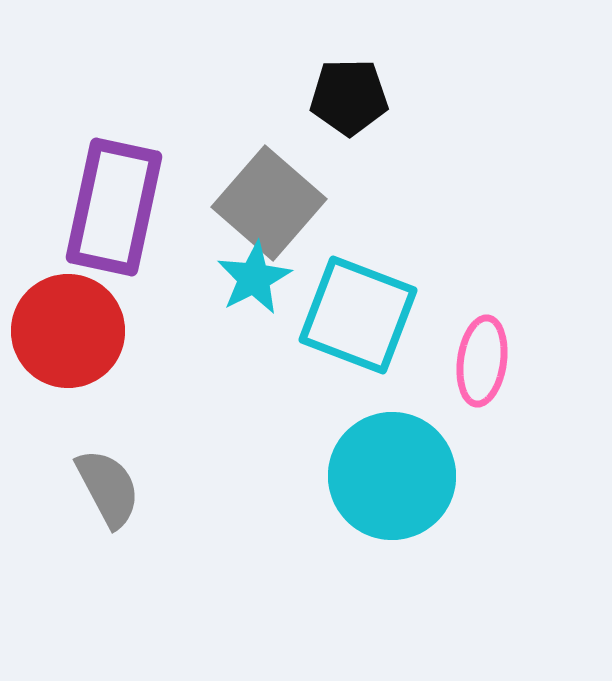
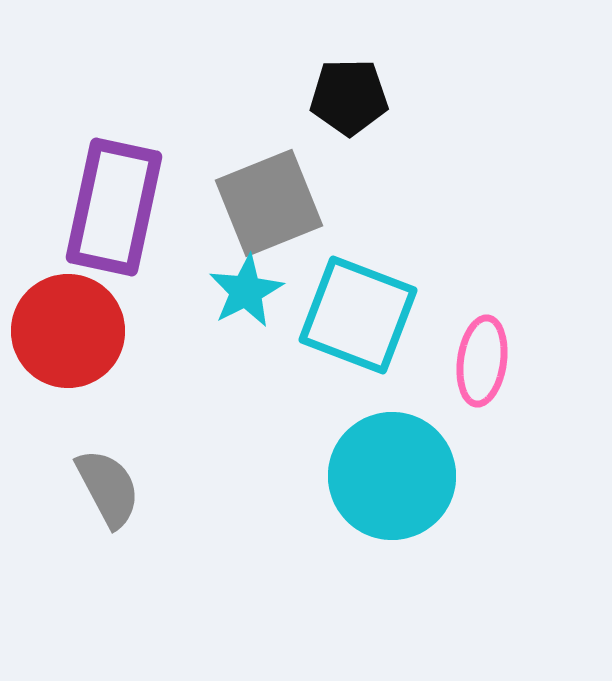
gray square: rotated 27 degrees clockwise
cyan star: moved 8 px left, 13 px down
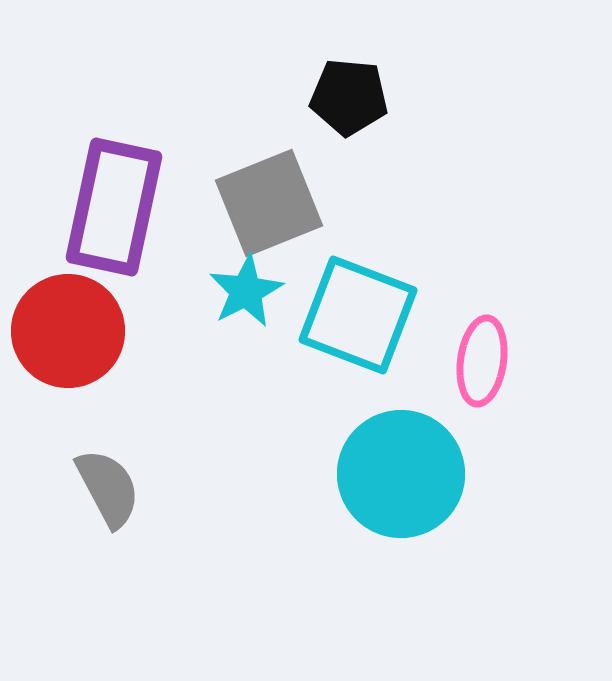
black pentagon: rotated 6 degrees clockwise
cyan circle: moved 9 px right, 2 px up
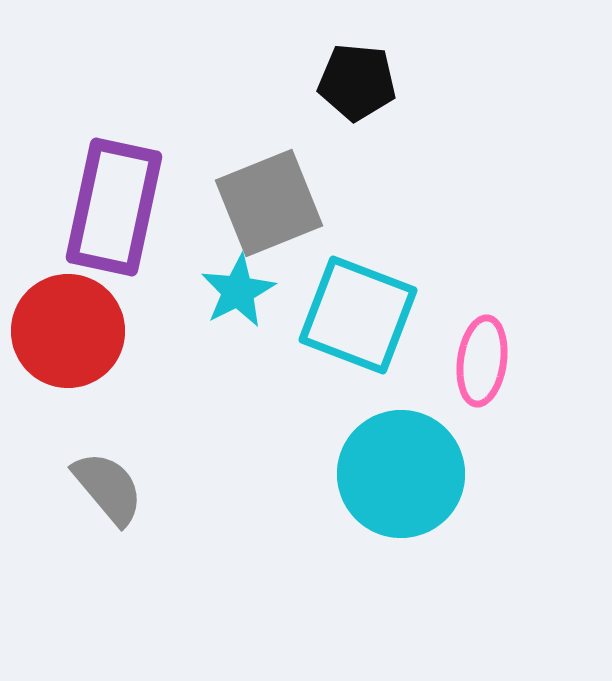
black pentagon: moved 8 px right, 15 px up
cyan star: moved 8 px left
gray semicircle: rotated 12 degrees counterclockwise
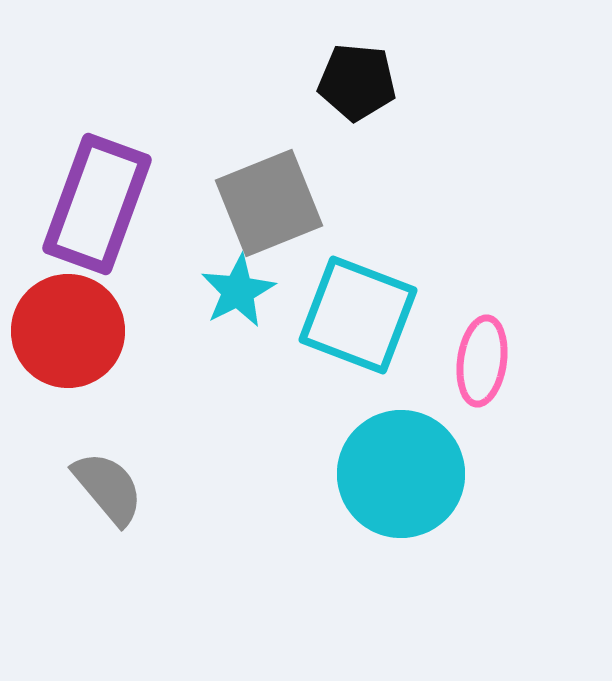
purple rectangle: moved 17 px left, 3 px up; rotated 8 degrees clockwise
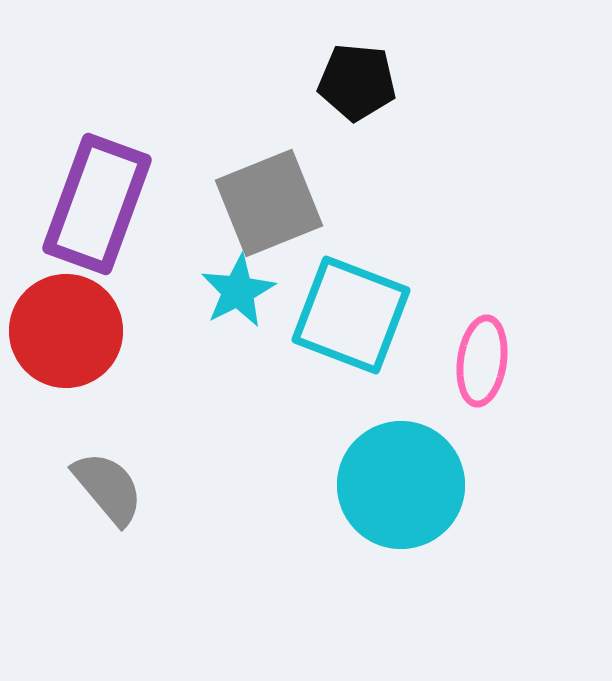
cyan square: moved 7 px left
red circle: moved 2 px left
cyan circle: moved 11 px down
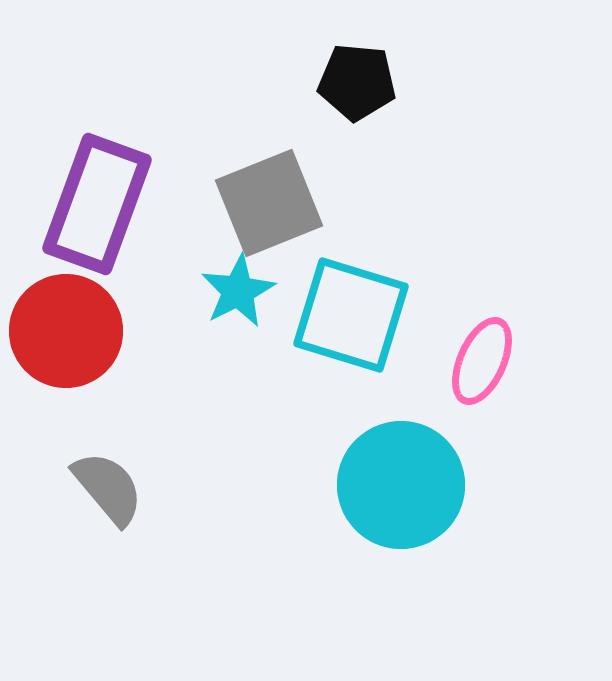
cyan square: rotated 4 degrees counterclockwise
pink ellipse: rotated 16 degrees clockwise
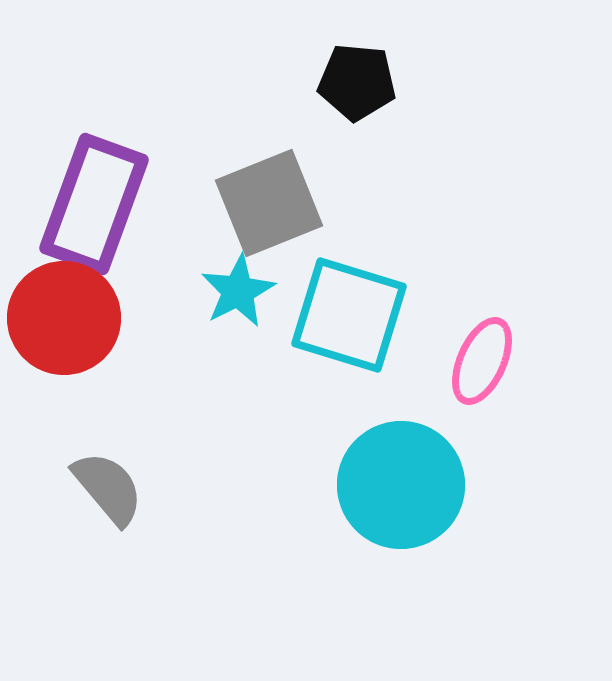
purple rectangle: moved 3 px left
cyan square: moved 2 px left
red circle: moved 2 px left, 13 px up
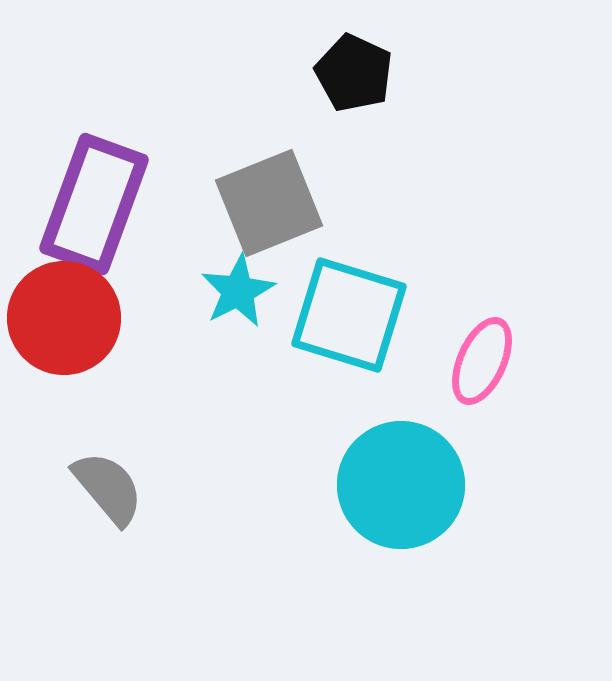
black pentagon: moved 3 px left, 9 px up; rotated 20 degrees clockwise
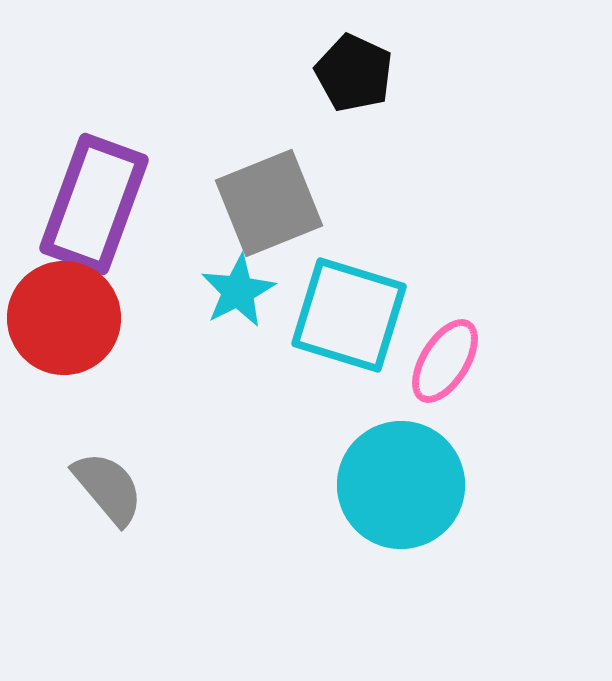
pink ellipse: moved 37 px left; rotated 8 degrees clockwise
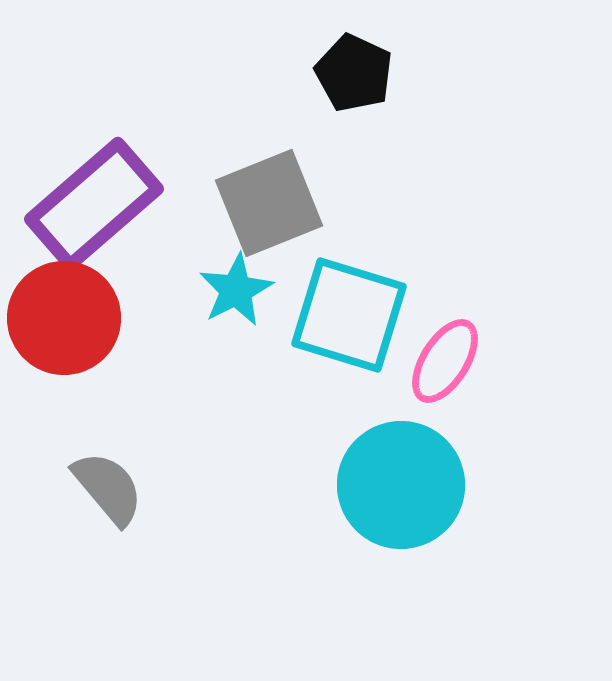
purple rectangle: rotated 29 degrees clockwise
cyan star: moved 2 px left, 1 px up
